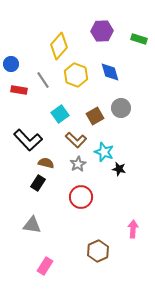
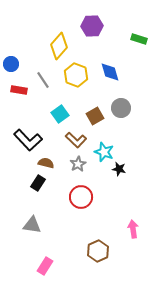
purple hexagon: moved 10 px left, 5 px up
pink arrow: rotated 12 degrees counterclockwise
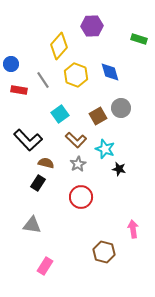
brown square: moved 3 px right
cyan star: moved 1 px right, 3 px up
brown hexagon: moved 6 px right, 1 px down; rotated 20 degrees counterclockwise
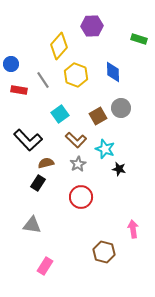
blue diamond: moved 3 px right; rotated 15 degrees clockwise
brown semicircle: rotated 28 degrees counterclockwise
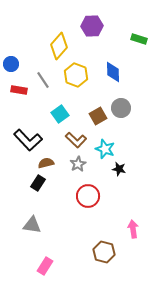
red circle: moved 7 px right, 1 px up
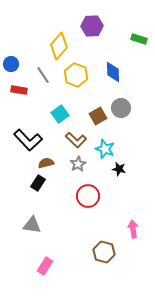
gray line: moved 5 px up
